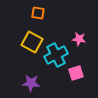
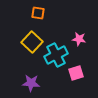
yellow square: rotated 15 degrees clockwise
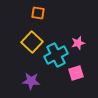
pink star: moved 1 px left, 4 px down; rotated 24 degrees counterclockwise
purple star: moved 2 px up
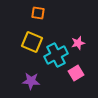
yellow square: rotated 20 degrees counterclockwise
pink square: rotated 14 degrees counterclockwise
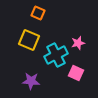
orange square: rotated 16 degrees clockwise
yellow square: moved 3 px left, 2 px up
pink square: rotated 35 degrees counterclockwise
